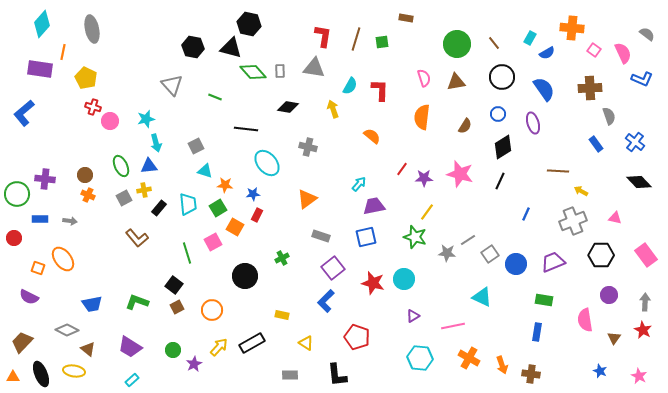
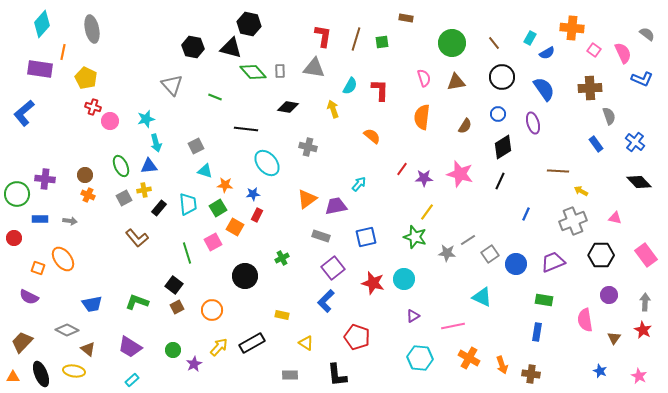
green circle at (457, 44): moved 5 px left, 1 px up
purple trapezoid at (374, 206): moved 38 px left
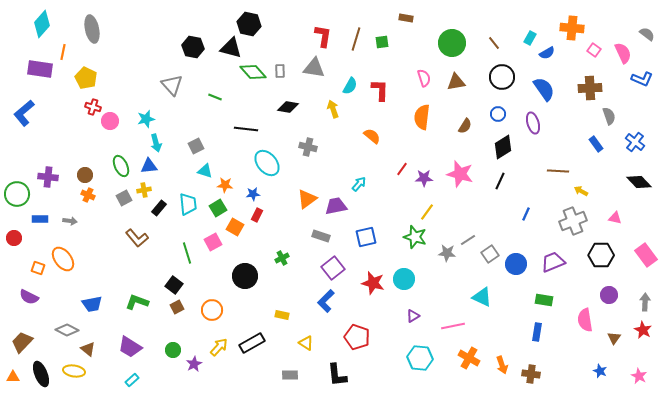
purple cross at (45, 179): moved 3 px right, 2 px up
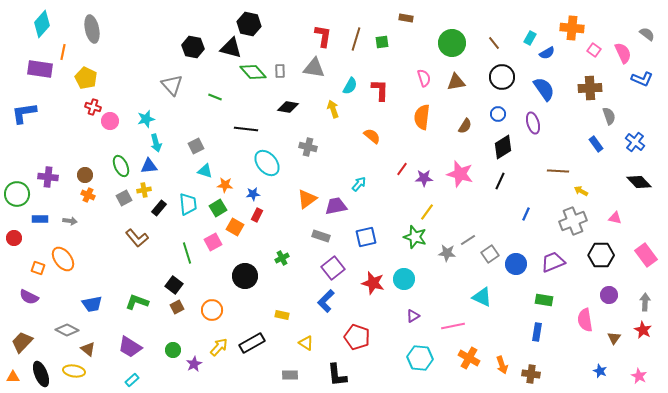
blue L-shape at (24, 113): rotated 32 degrees clockwise
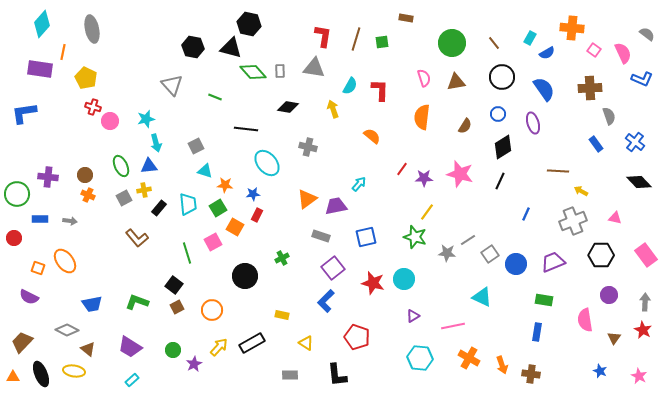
orange ellipse at (63, 259): moved 2 px right, 2 px down
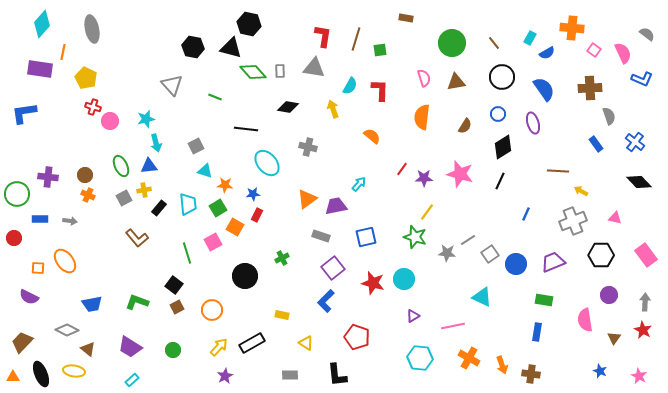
green square at (382, 42): moved 2 px left, 8 px down
orange square at (38, 268): rotated 16 degrees counterclockwise
purple star at (194, 364): moved 31 px right, 12 px down
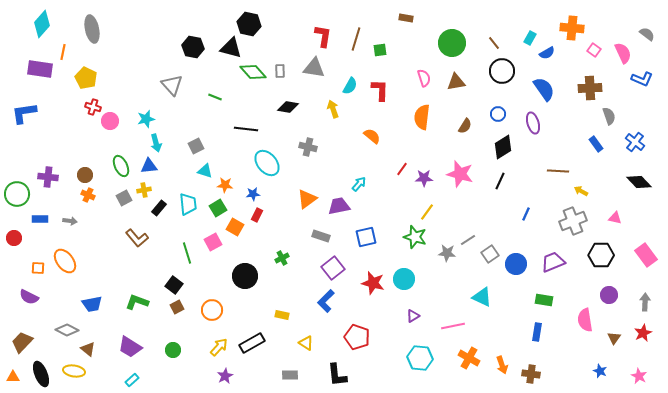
black circle at (502, 77): moved 6 px up
purple trapezoid at (336, 206): moved 3 px right
red star at (643, 330): moved 3 px down; rotated 18 degrees clockwise
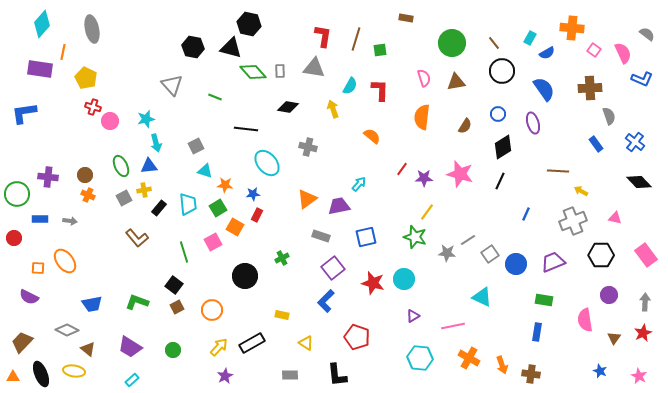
green line at (187, 253): moved 3 px left, 1 px up
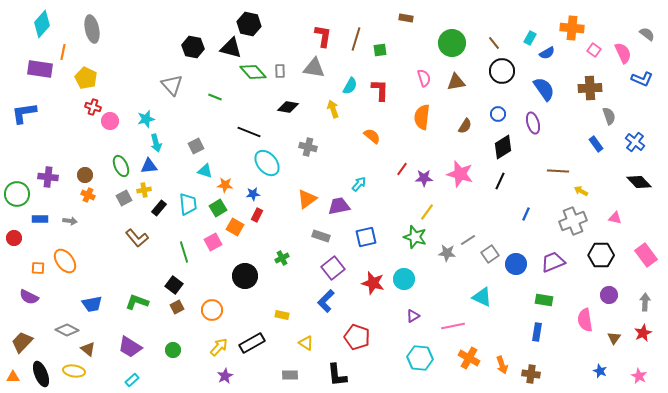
black line at (246, 129): moved 3 px right, 3 px down; rotated 15 degrees clockwise
